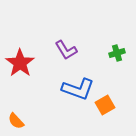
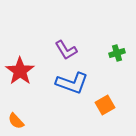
red star: moved 8 px down
blue L-shape: moved 6 px left, 6 px up
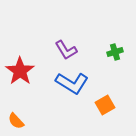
green cross: moved 2 px left, 1 px up
blue L-shape: rotated 12 degrees clockwise
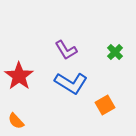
green cross: rotated 28 degrees counterclockwise
red star: moved 1 px left, 5 px down
blue L-shape: moved 1 px left
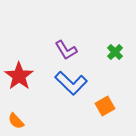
blue L-shape: rotated 12 degrees clockwise
orange square: moved 1 px down
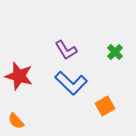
red star: rotated 20 degrees counterclockwise
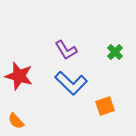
orange square: rotated 12 degrees clockwise
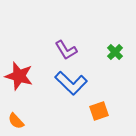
orange square: moved 6 px left, 5 px down
